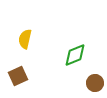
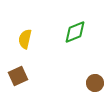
green diamond: moved 23 px up
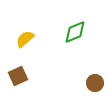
yellow semicircle: rotated 36 degrees clockwise
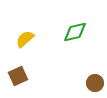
green diamond: rotated 10 degrees clockwise
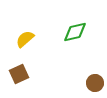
brown square: moved 1 px right, 2 px up
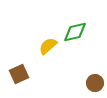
yellow semicircle: moved 23 px right, 7 px down
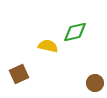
yellow semicircle: rotated 54 degrees clockwise
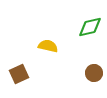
green diamond: moved 15 px right, 5 px up
brown circle: moved 1 px left, 10 px up
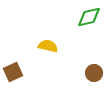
green diamond: moved 1 px left, 10 px up
brown square: moved 6 px left, 2 px up
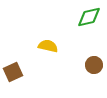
brown circle: moved 8 px up
